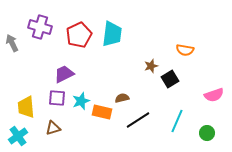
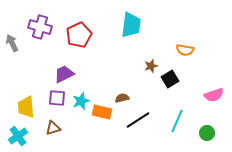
cyan trapezoid: moved 19 px right, 9 px up
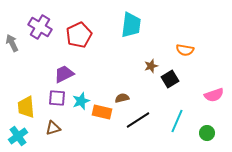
purple cross: rotated 15 degrees clockwise
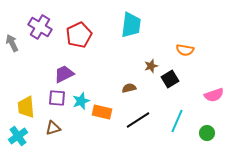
brown semicircle: moved 7 px right, 10 px up
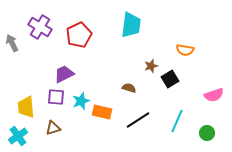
brown semicircle: rotated 32 degrees clockwise
purple square: moved 1 px left, 1 px up
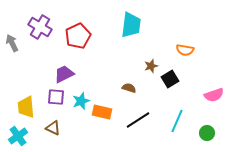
red pentagon: moved 1 px left, 1 px down
brown triangle: rotated 42 degrees clockwise
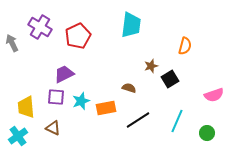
orange semicircle: moved 4 px up; rotated 84 degrees counterclockwise
orange rectangle: moved 4 px right, 4 px up; rotated 24 degrees counterclockwise
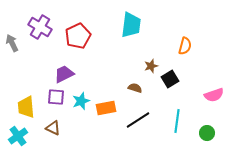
brown semicircle: moved 6 px right
cyan line: rotated 15 degrees counterclockwise
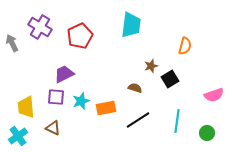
red pentagon: moved 2 px right
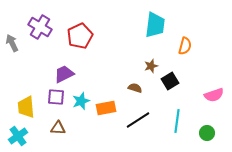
cyan trapezoid: moved 24 px right
black square: moved 2 px down
brown triangle: moved 5 px right; rotated 21 degrees counterclockwise
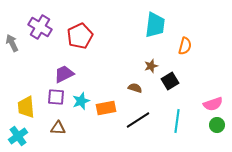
pink semicircle: moved 1 px left, 9 px down
green circle: moved 10 px right, 8 px up
